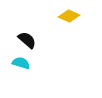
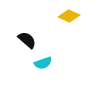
cyan semicircle: moved 22 px right; rotated 144 degrees clockwise
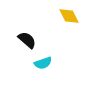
yellow diamond: rotated 40 degrees clockwise
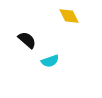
cyan semicircle: moved 7 px right, 2 px up
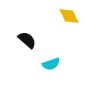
cyan semicircle: moved 1 px right, 3 px down
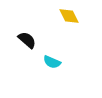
cyan semicircle: moved 1 px right, 2 px up; rotated 42 degrees clockwise
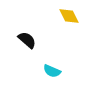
cyan semicircle: moved 9 px down
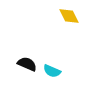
black semicircle: moved 24 px down; rotated 18 degrees counterclockwise
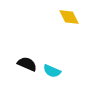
yellow diamond: moved 1 px down
